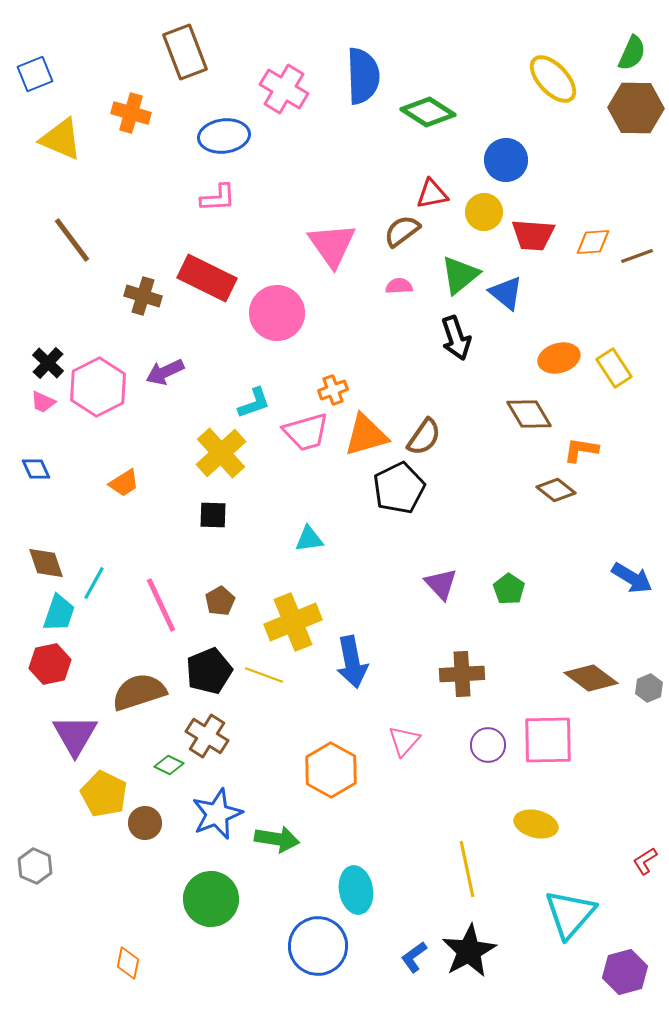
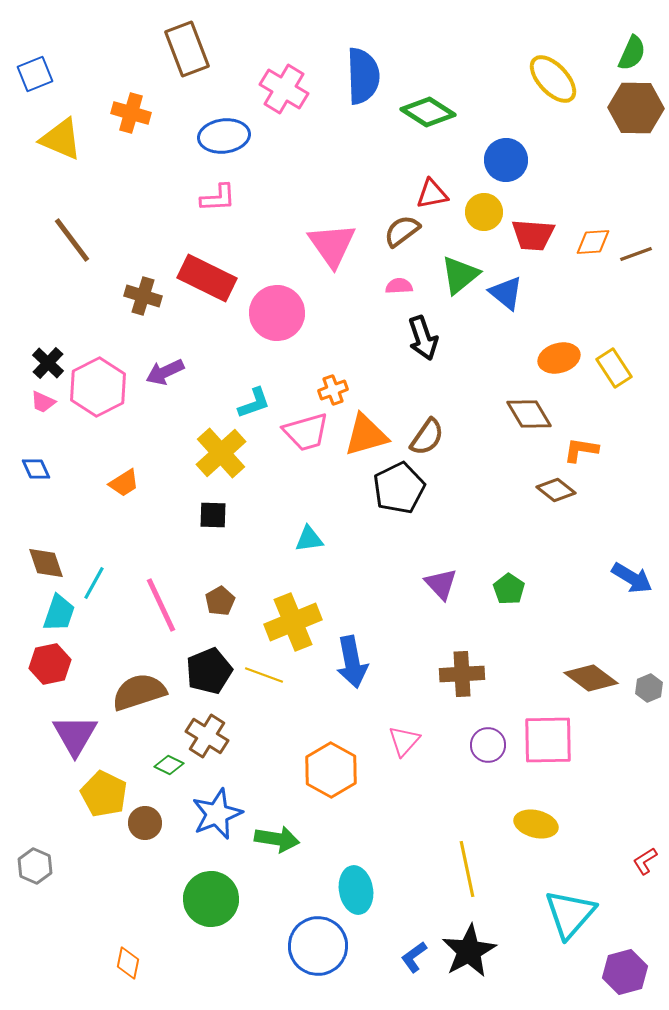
brown rectangle at (185, 52): moved 2 px right, 3 px up
brown line at (637, 256): moved 1 px left, 2 px up
black arrow at (456, 338): moved 33 px left
brown semicircle at (424, 437): moved 3 px right
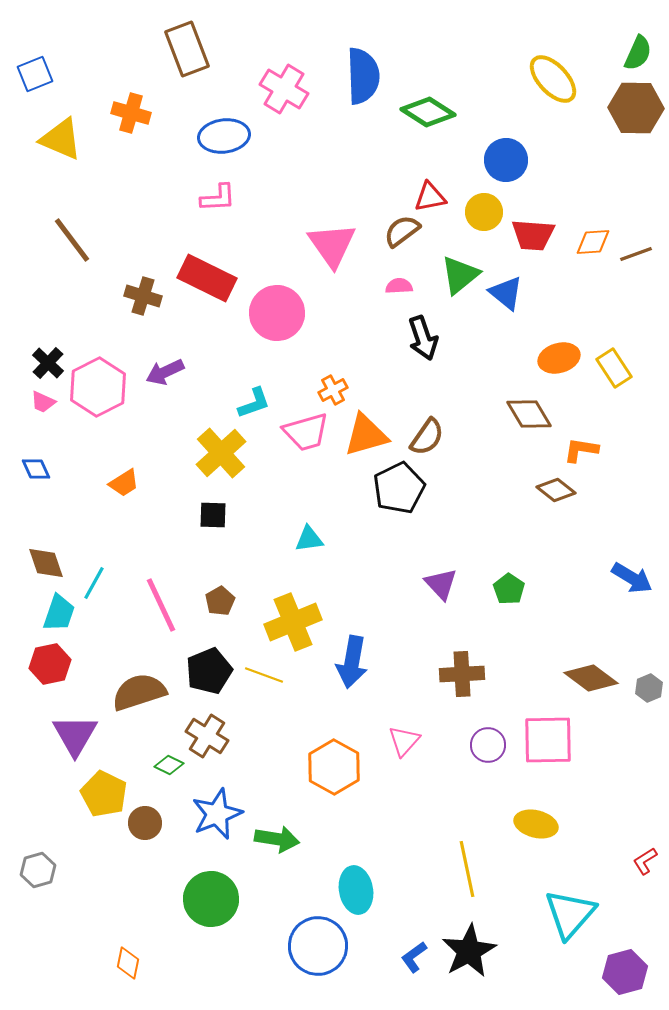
green semicircle at (632, 53): moved 6 px right
red triangle at (432, 194): moved 2 px left, 3 px down
orange cross at (333, 390): rotated 8 degrees counterclockwise
blue arrow at (352, 662): rotated 21 degrees clockwise
orange hexagon at (331, 770): moved 3 px right, 3 px up
gray hexagon at (35, 866): moved 3 px right, 4 px down; rotated 20 degrees clockwise
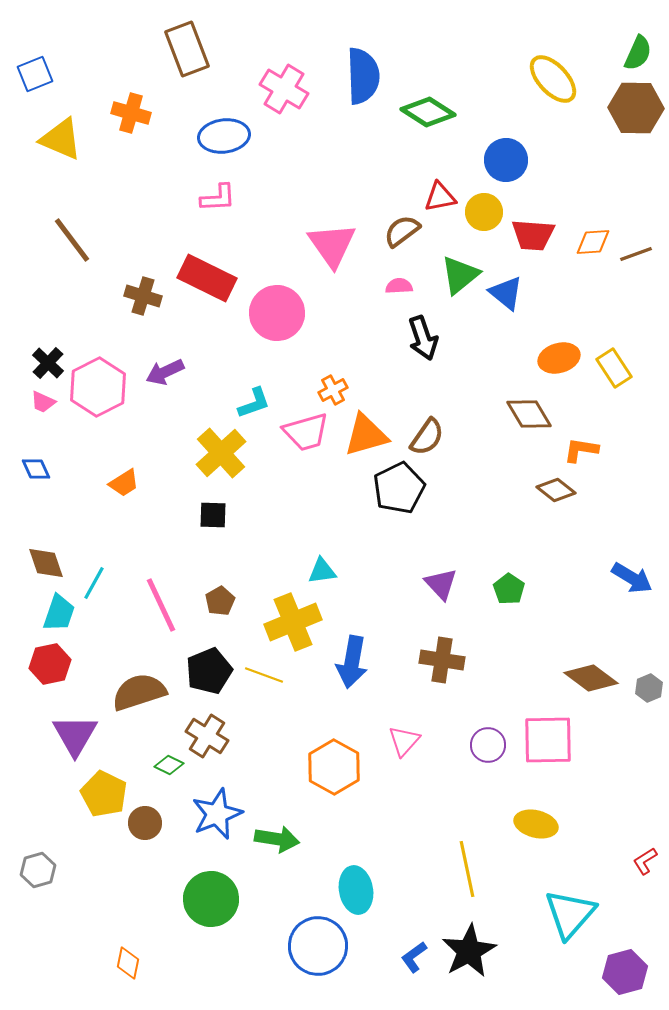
red triangle at (430, 197): moved 10 px right
cyan triangle at (309, 539): moved 13 px right, 32 px down
brown cross at (462, 674): moved 20 px left, 14 px up; rotated 12 degrees clockwise
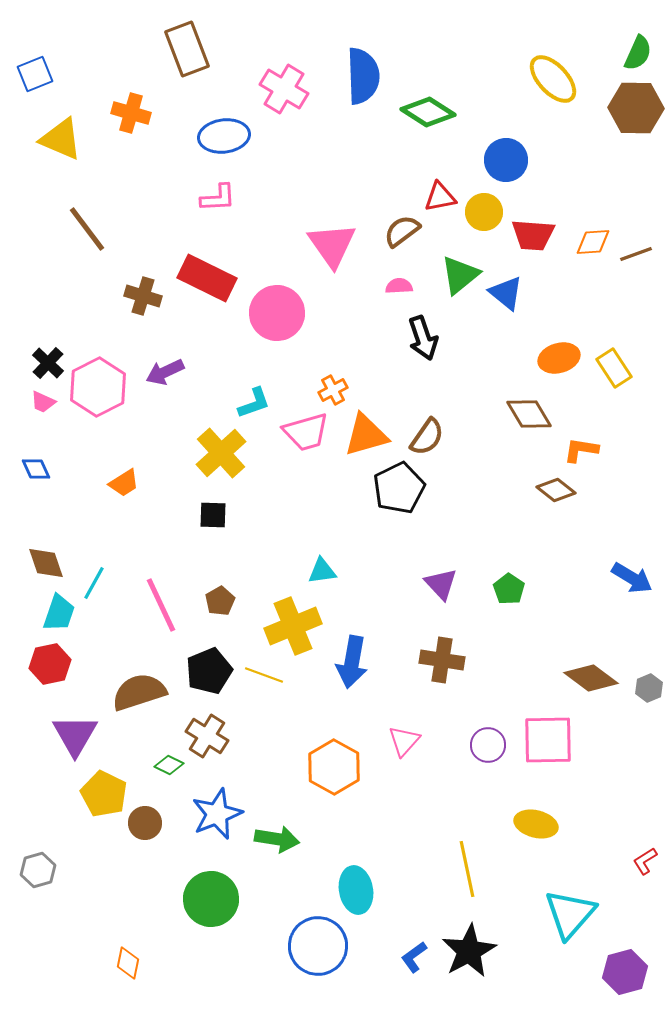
brown line at (72, 240): moved 15 px right, 11 px up
yellow cross at (293, 622): moved 4 px down
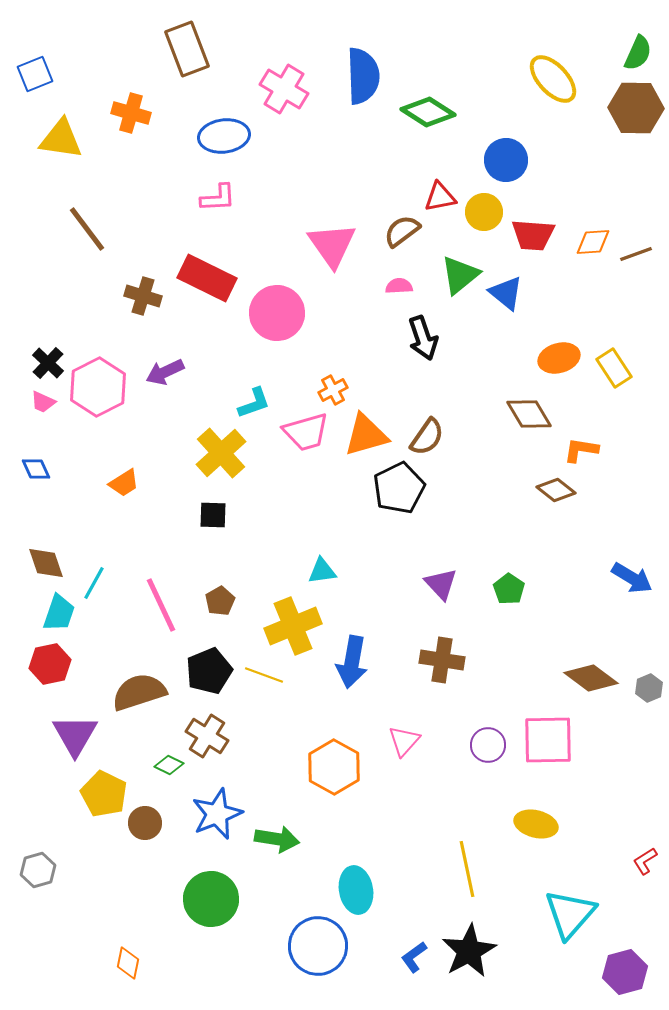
yellow triangle at (61, 139): rotated 15 degrees counterclockwise
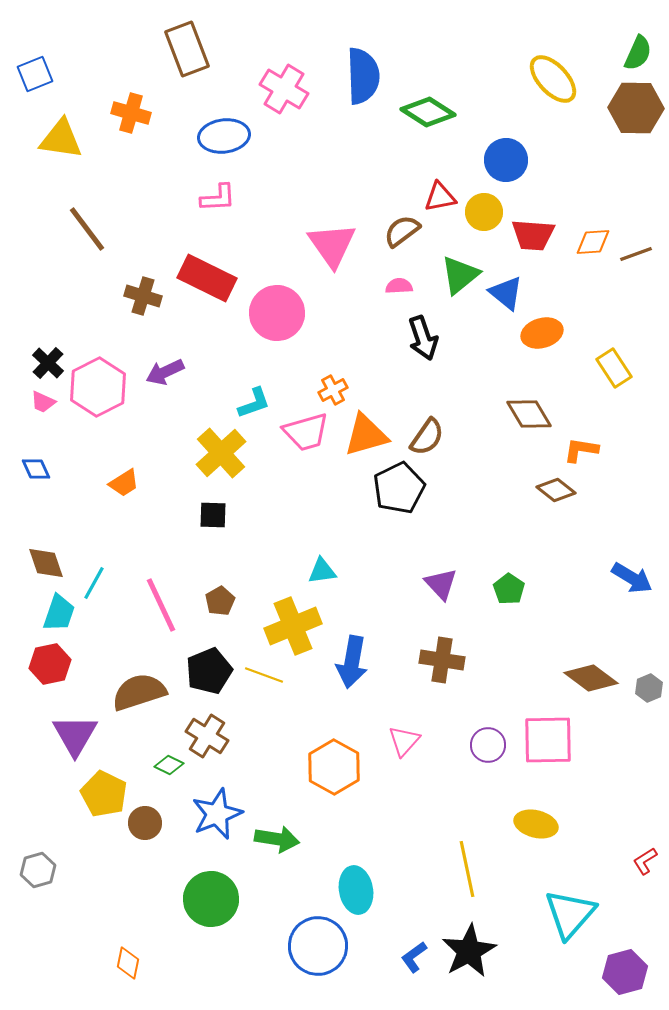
orange ellipse at (559, 358): moved 17 px left, 25 px up
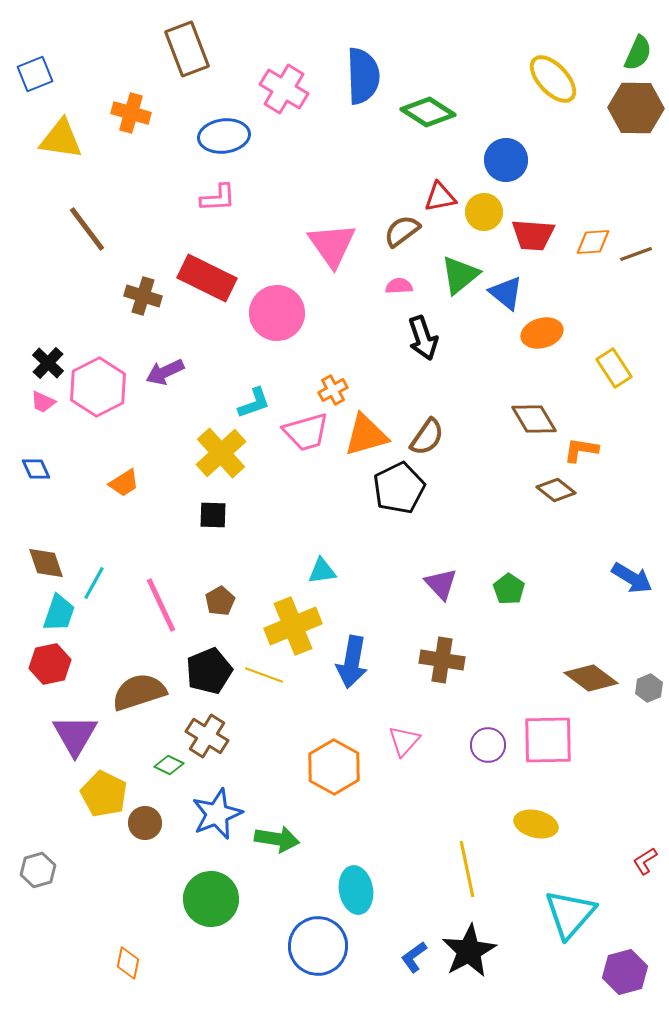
brown diamond at (529, 414): moved 5 px right, 5 px down
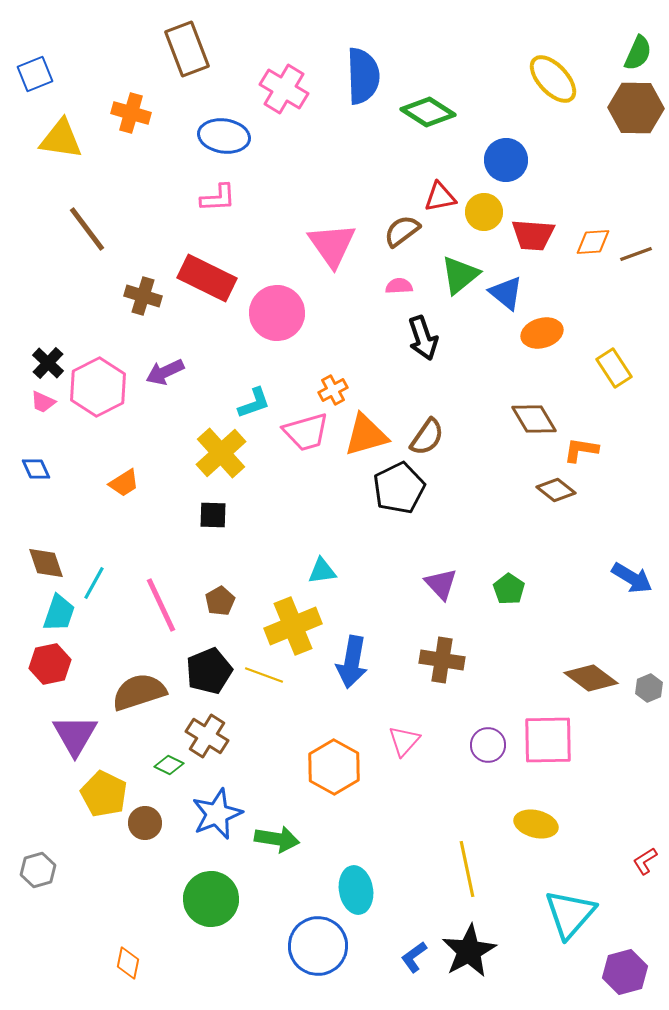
blue ellipse at (224, 136): rotated 15 degrees clockwise
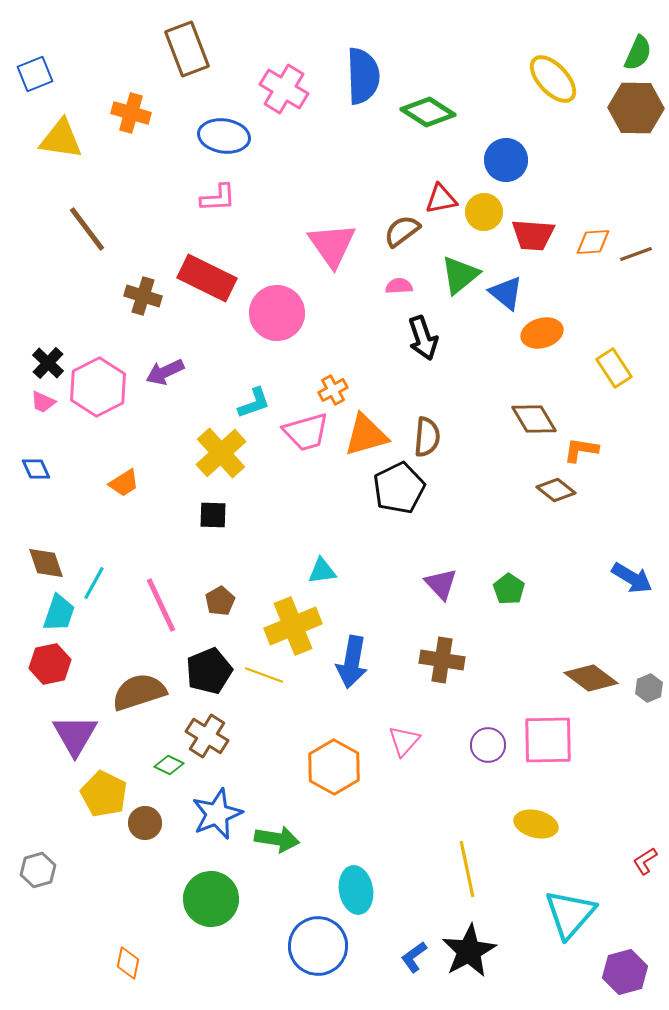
red triangle at (440, 197): moved 1 px right, 2 px down
brown semicircle at (427, 437): rotated 30 degrees counterclockwise
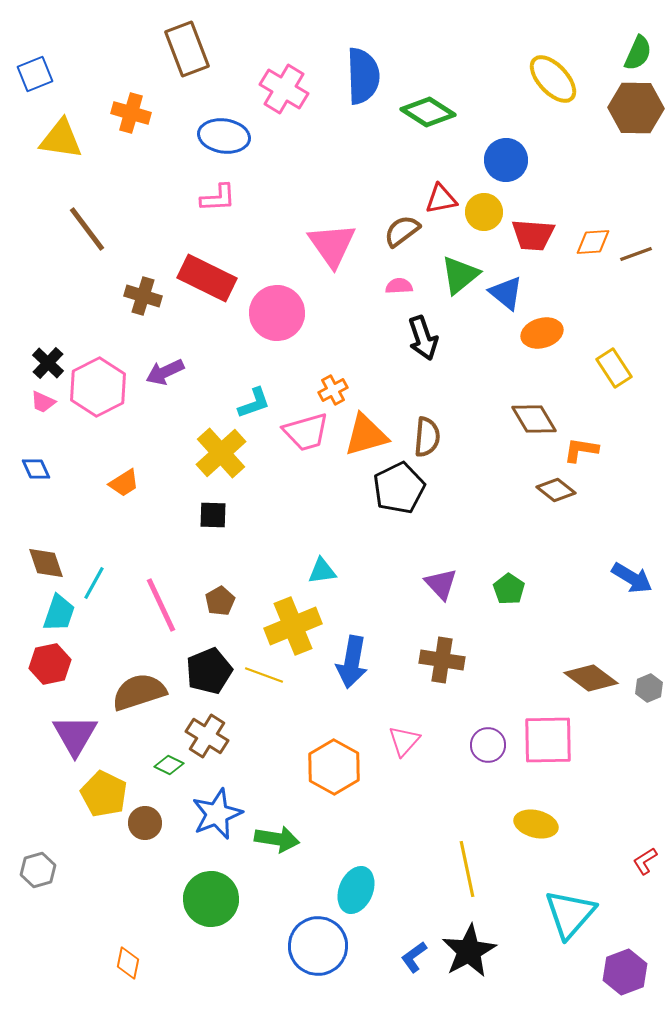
cyan ellipse at (356, 890): rotated 33 degrees clockwise
purple hexagon at (625, 972): rotated 6 degrees counterclockwise
